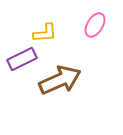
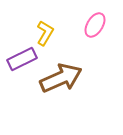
yellow L-shape: rotated 55 degrees counterclockwise
brown arrow: moved 1 px right, 2 px up
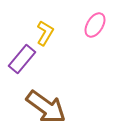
purple rectangle: rotated 24 degrees counterclockwise
brown arrow: moved 15 px left, 29 px down; rotated 60 degrees clockwise
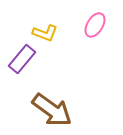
yellow L-shape: rotated 80 degrees clockwise
brown arrow: moved 6 px right, 3 px down
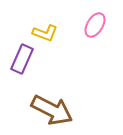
purple rectangle: rotated 16 degrees counterclockwise
brown arrow: rotated 9 degrees counterclockwise
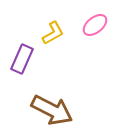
pink ellipse: rotated 20 degrees clockwise
yellow L-shape: moved 8 px right; rotated 50 degrees counterclockwise
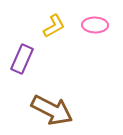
pink ellipse: rotated 40 degrees clockwise
yellow L-shape: moved 1 px right, 7 px up
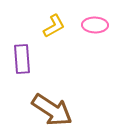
purple rectangle: rotated 28 degrees counterclockwise
brown arrow: rotated 6 degrees clockwise
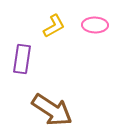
purple rectangle: rotated 12 degrees clockwise
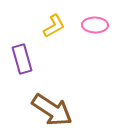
purple rectangle: rotated 24 degrees counterclockwise
